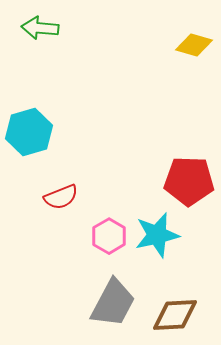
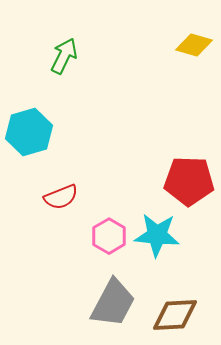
green arrow: moved 24 px right, 28 px down; rotated 111 degrees clockwise
cyan star: rotated 18 degrees clockwise
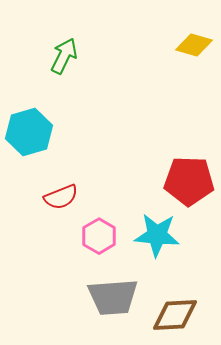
pink hexagon: moved 10 px left
gray trapezoid: moved 6 px up; rotated 58 degrees clockwise
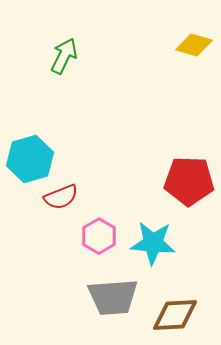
cyan hexagon: moved 1 px right, 27 px down
cyan star: moved 4 px left, 8 px down
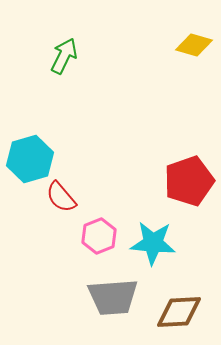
red pentagon: rotated 21 degrees counterclockwise
red semicircle: rotated 72 degrees clockwise
pink hexagon: rotated 8 degrees clockwise
brown diamond: moved 4 px right, 3 px up
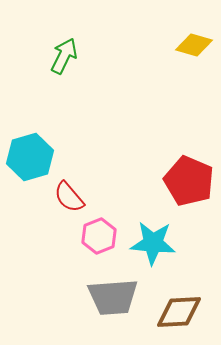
cyan hexagon: moved 2 px up
red pentagon: rotated 30 degrees counterclockwise
red semicircle: moved 8 px right
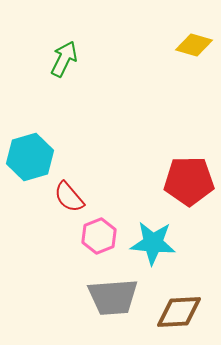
green arrow: moved 3 px down
red pentagon: rotated 24 degrees counterclockwise
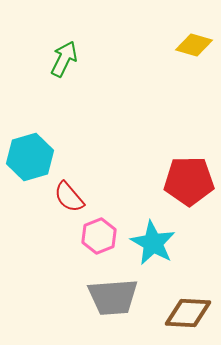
cyan star: rotated 24 degrees clockwise
brown diamond: moved 9 px right, 1 px down; rotated 6 degrees clockwise
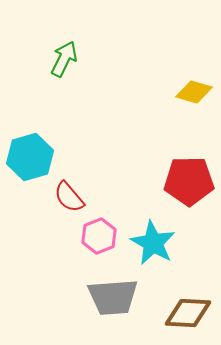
yellow diamond: moved 47 px down
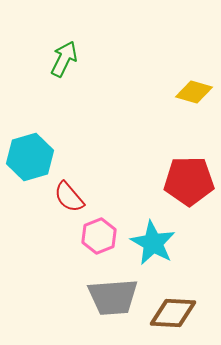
brown diamond: moved 15 px left
